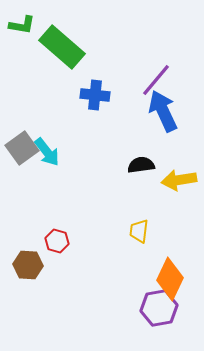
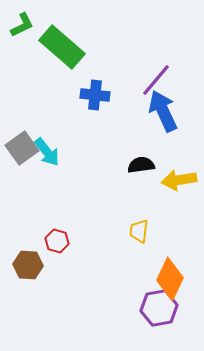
green L-shape: rotated 36 degrees counterclockwise
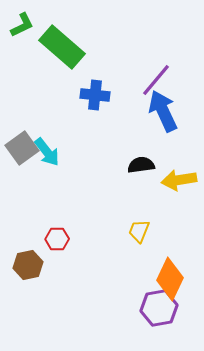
yellow trapezoid: rotated 15 degrees clockwise
red hexagon: moved 2 px up; rotated 15 degrees counterclockwise
brown hexagon: rotated 16 degrees counterclockwise
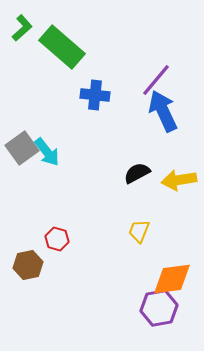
green L-shape: moved 3 px down; rotated 16 degrees counterclockwise
black semicircle: moved 4 px left, 8 px down; rotated 20 degrees counterclockwise
red hexagon: rotated 15 degrees clockwise
orange diamond: moved 2 px right; rotated 57 degrees clockwise
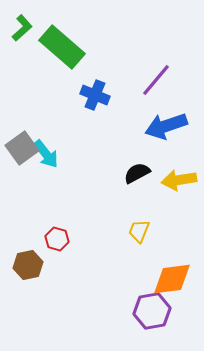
blue cross: rotated 16 degrees clockwise
blue arrow: moved 3 px right, 15 px down; rotated 84 degrees counterclockwise
cyan arrow: moved 1 px left, 2 px down
purple hexagon: moved 7 px left, 3 px down
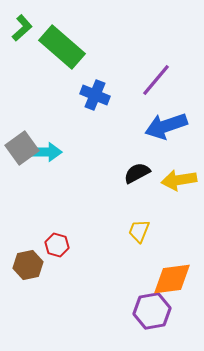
cyan arrow: moved 2 px up; rotated 52 degrees counterclockwise
red hexagon: moved 6 px down
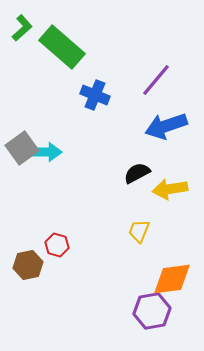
yellow arrow: moved 9 px left, 9 px down
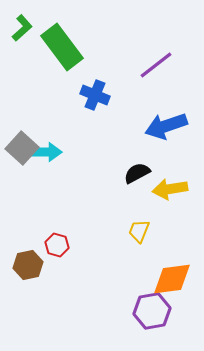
green rectangle: rotated 12 degrees clockwise
purple line: moved 15 px up; rotated 12 degrees clockwise
gray square: rotated 12 degrees counterclockwise
